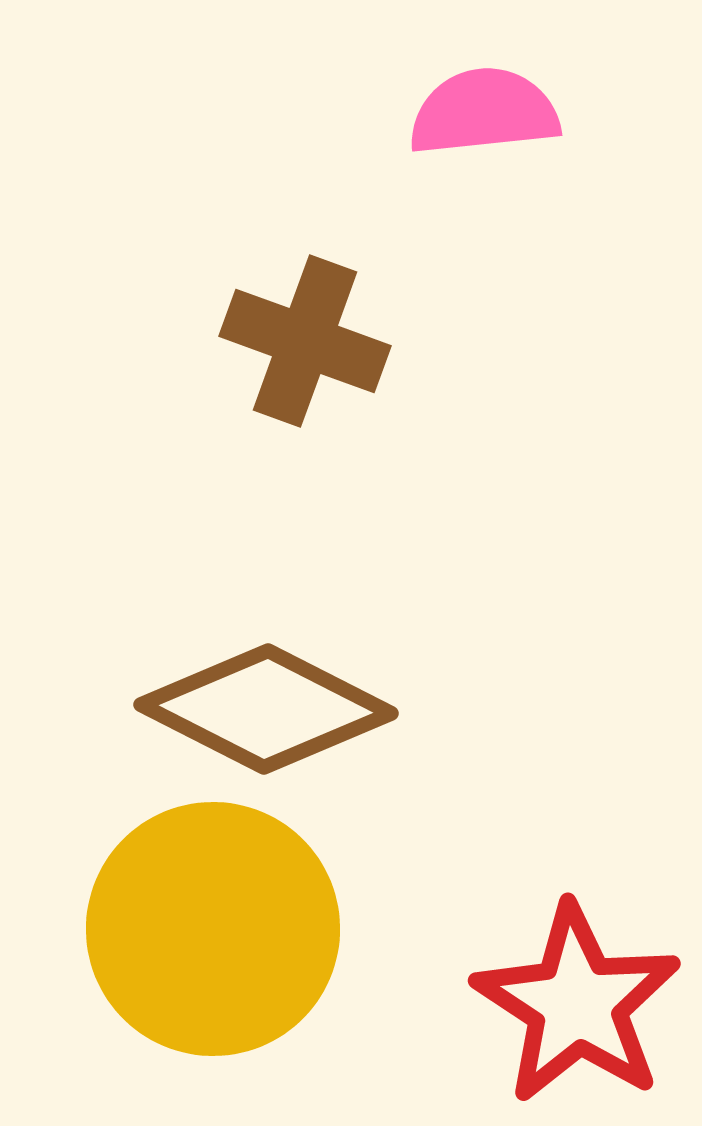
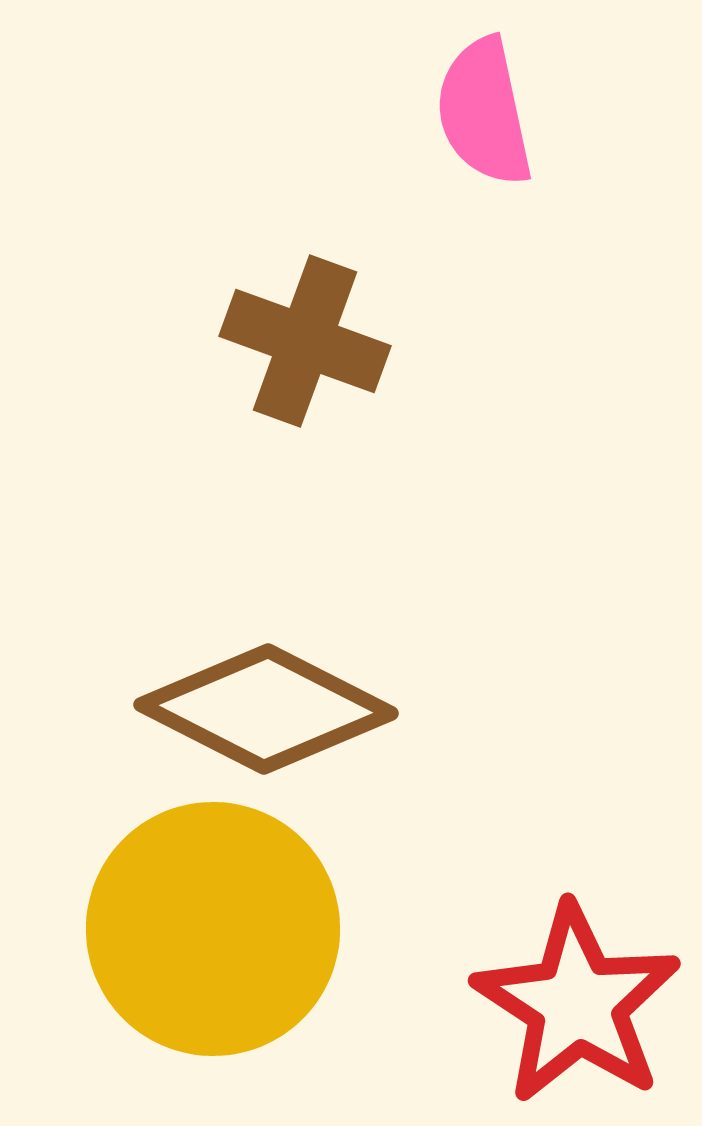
pink semicircle: rotated 96 degrees counterclockwise
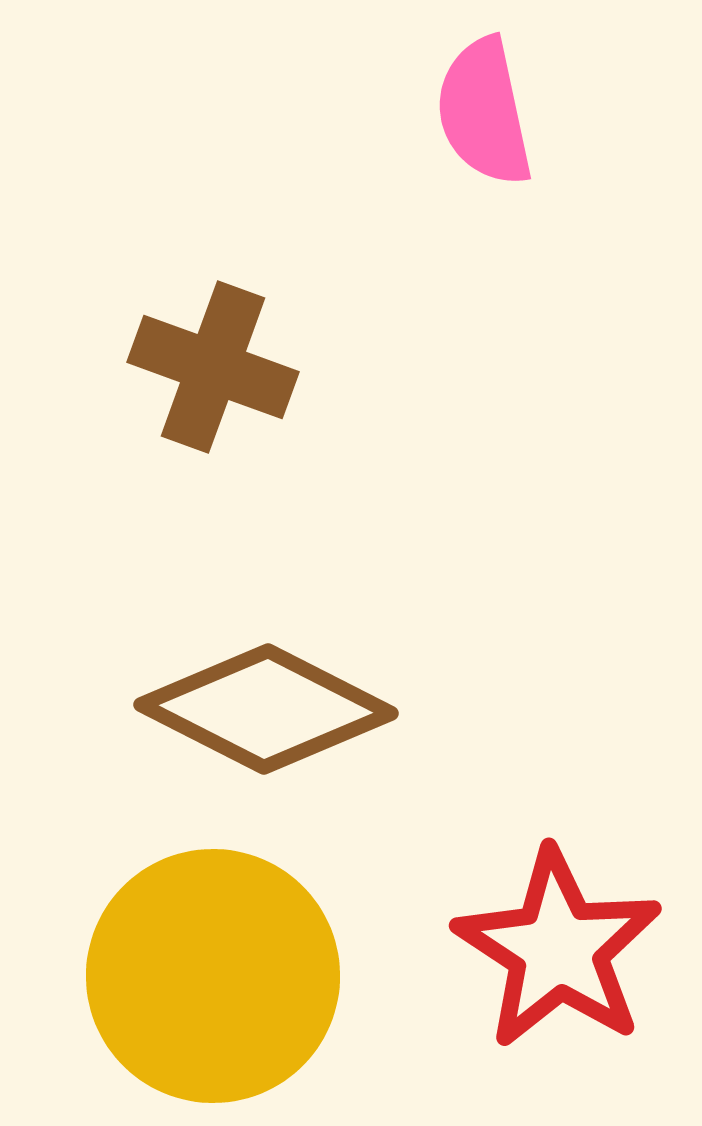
brown cross: moved 92 px left, 26 px down
yellow circle: moved 47 px down
red star: moved 19 px left, 55 px up
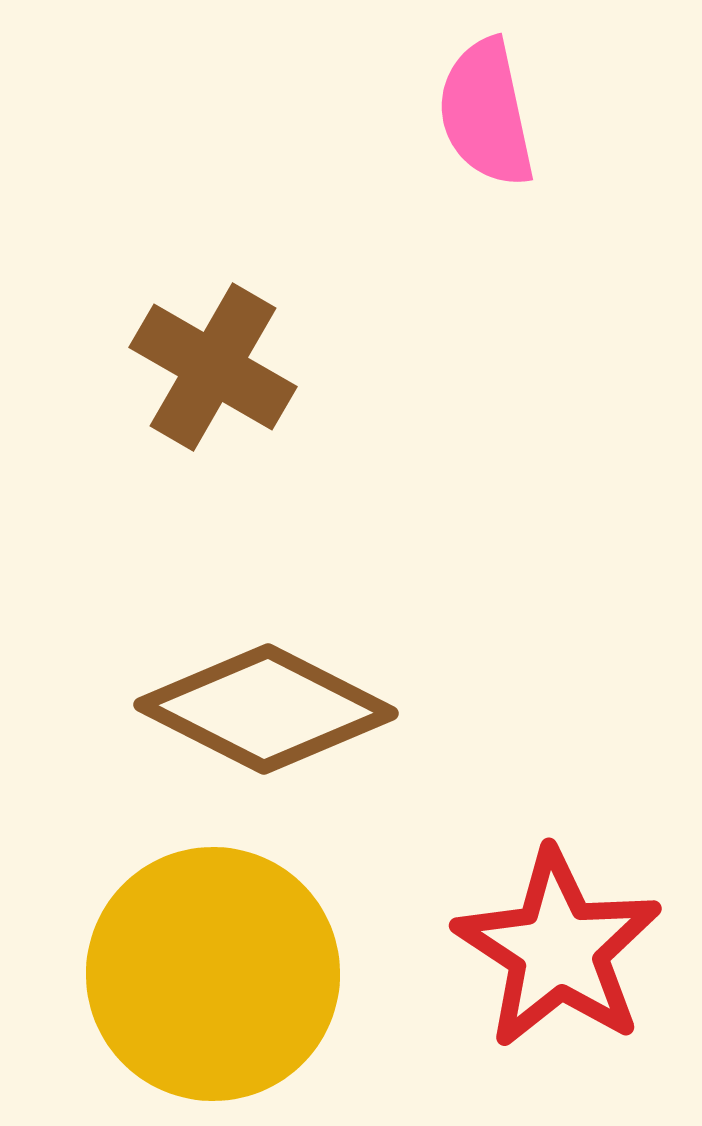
pink semicircle: moved 2 px right, 1 px down
brown cross: rotated 10 degrees clockwise
yellow circle: moved 2 px up
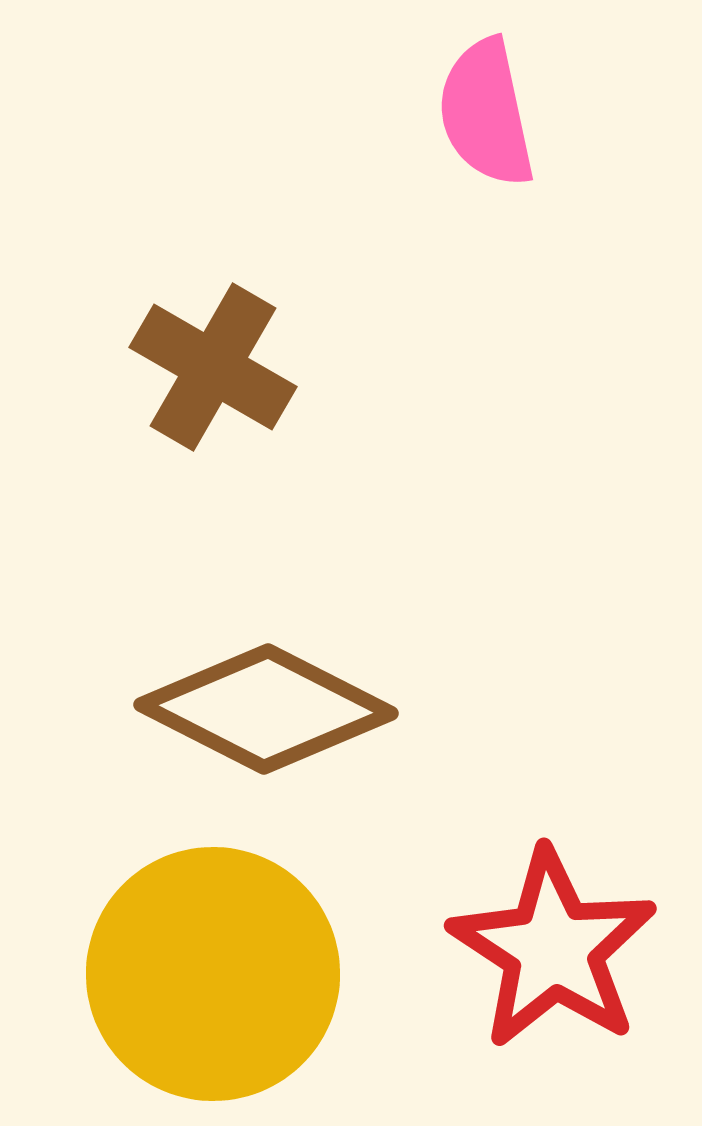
red star: moved 5 px left
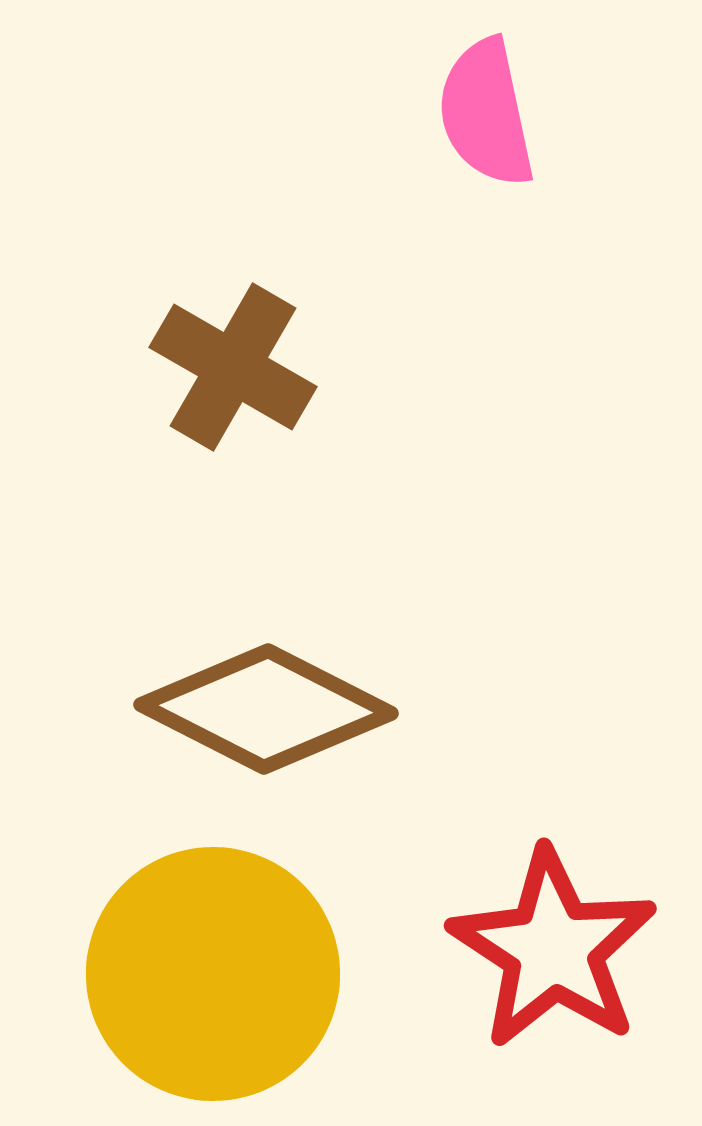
brown cross: moved 20 px right
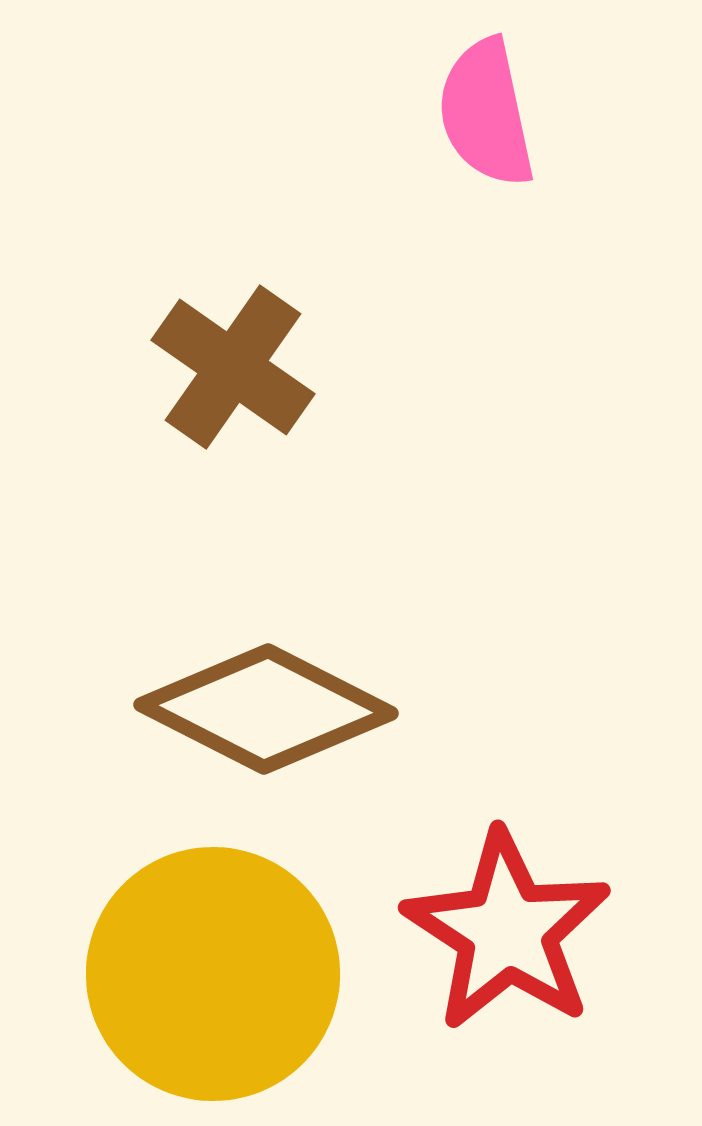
brown cross: rotated 5 degrees clockwise
red star: moved 46 px left, 18 px up
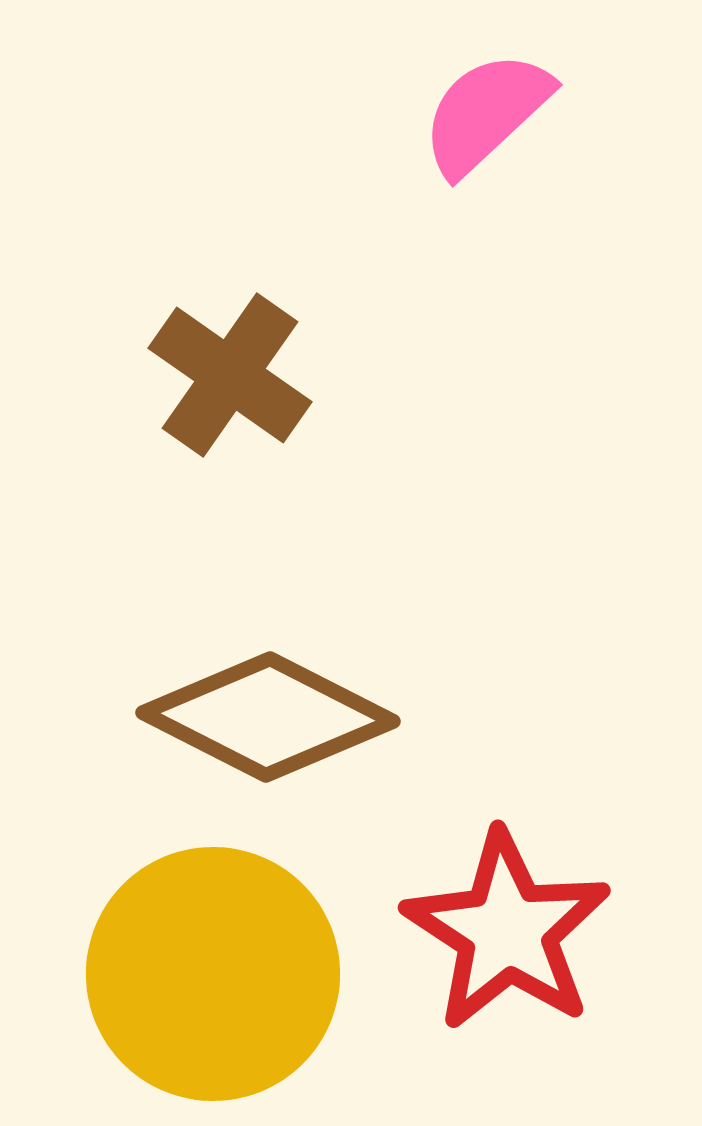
pink semicircle: rotated 59 degrees clockwise
brown cross: moved 3 px left, 8 px down
brown diamond: moved 2 px right, 8 px down
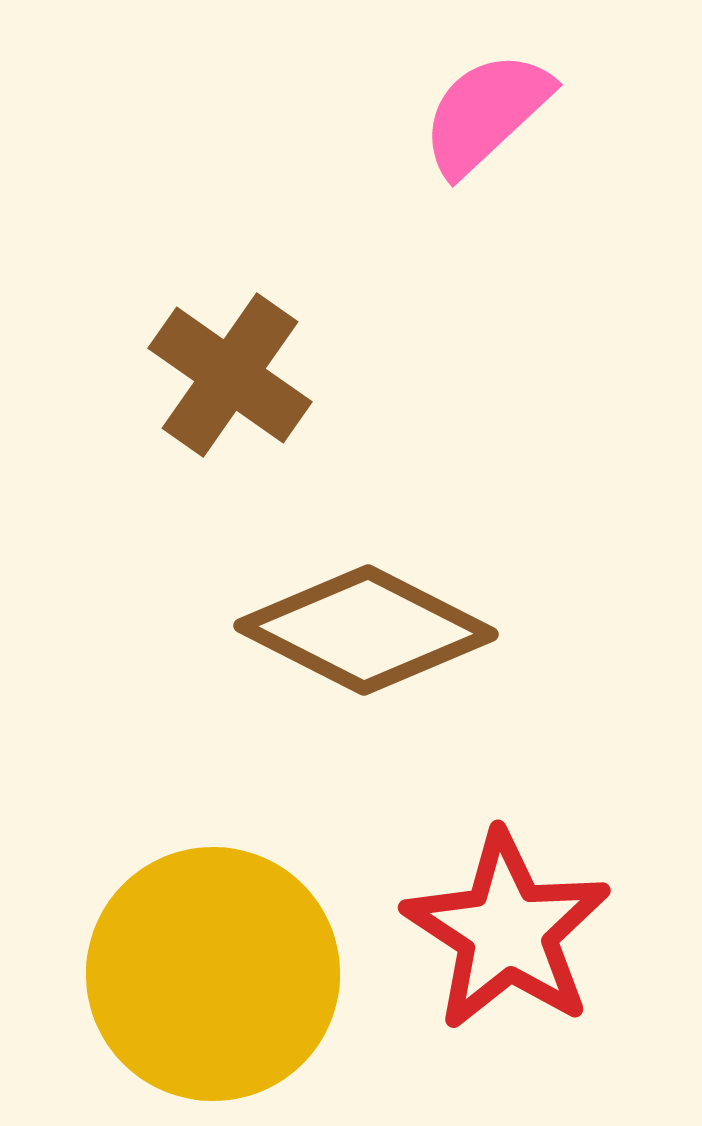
brown diamond: moved 98 px right, 87 px up
